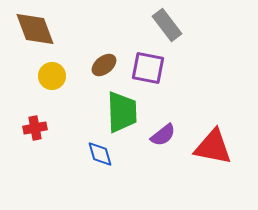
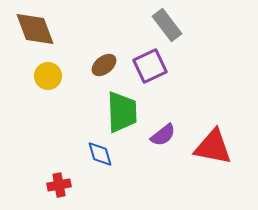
purple square: moved 2 px right, 2 px up; rotated 36 degrees counterclockwise
yellow circle: moved 4 px left
red cross: moved 24 px right, 57 px down
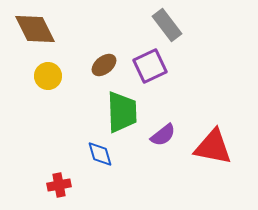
brown diamond: rotated 6 degrees counterclockwise
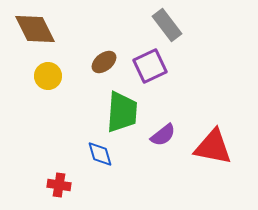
brown ellipse: moved 3 px up
green trapezoid: rotated 6 degrees clockwise
red cross: rotated 20 degrees clockwise
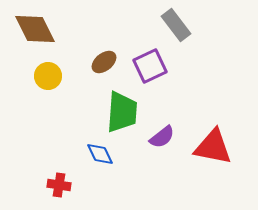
gray rectangle: moved 9 px right
purple semicircle: moved 1 px left, 2 px down
blue diamond: rotated 8 degrees counterclockwise
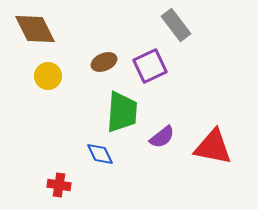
brown ellipse: rotated 15 degrees clockwise
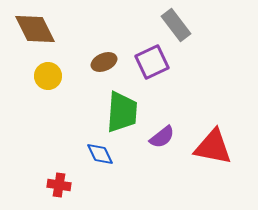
purple square: moved 2 px right, 4 px up
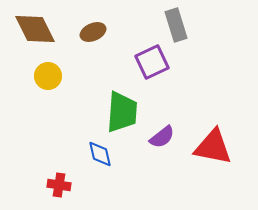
gray rectangle: rotated 20 degrees clockwise
brown ellipse: moved 11 px left, 30 px up
blue diamond: rotated 12 degrees clockwise
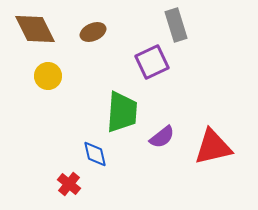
red triangle: rotated 24 degrees counterclockwise
blue diamond: moved 5 px left
red cross: moved 10 px right, 1 px up; rotated 30 degrees clockwise
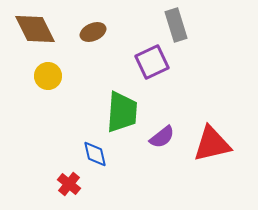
red triangle: moved 1 px left, 3 px up
